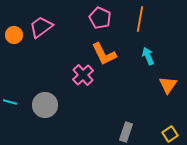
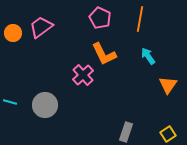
orange circle: moved 1 px left, 2 px up
cyan arrow: rotated 12 degrees counterclockwise
yellow square: moved 2 px left
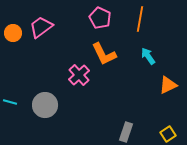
pink cross: moved 4 px left
orange triangle: rotated 30 degrees clockwise
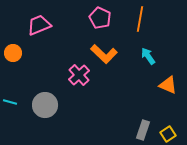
pink trapezoid: moved 2 px left, 2 px up; rotated 15 degrees clockwise
orange circle: moved 20 px down
orange L-shape: rotated 20 degrees counterclockwise
orange triangle: rotated 48 degrees clockwise
gray rectangle: moved 17 px right, 2 px up
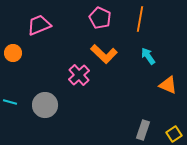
yellow square: moved 6 px right
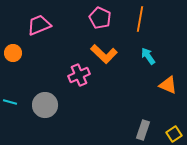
pink cross: rotated 20 degrees clockwise
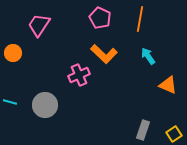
pink trapezoid: rotated 35 degrees counterclockwise
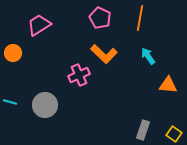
orange line: moved 1 px up
pink trapezoid: rotated 25 degrees clockwise
orange triangle: rotated 18 degrees counterclockwise
yellow square: rotated 21 degrees counterclockwise
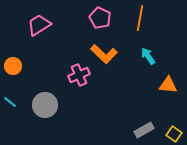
orange circle: moved 13 px down
cyan line: rotated 24 degrees clockwise
gray rectangle: moved 1 px right; rotated 42 degrees clockwise
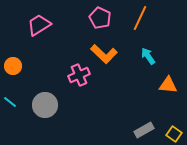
orange line: rotated 15 degrees clockwise
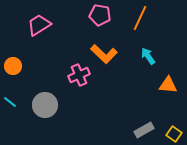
pink pentagon: moved 3 px up; rotated 15 degrees counterclockwise
